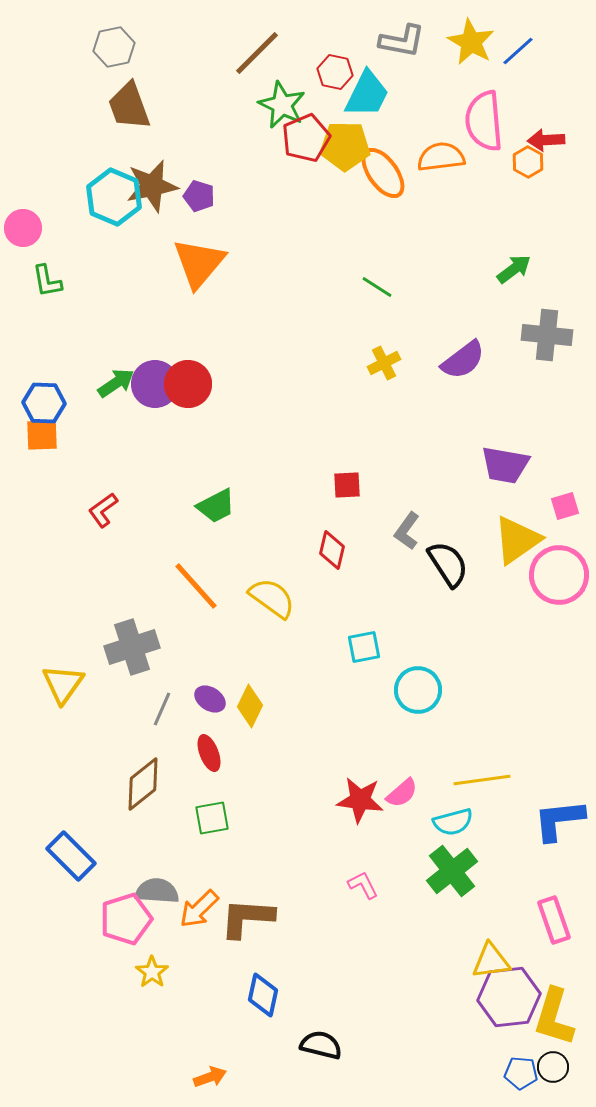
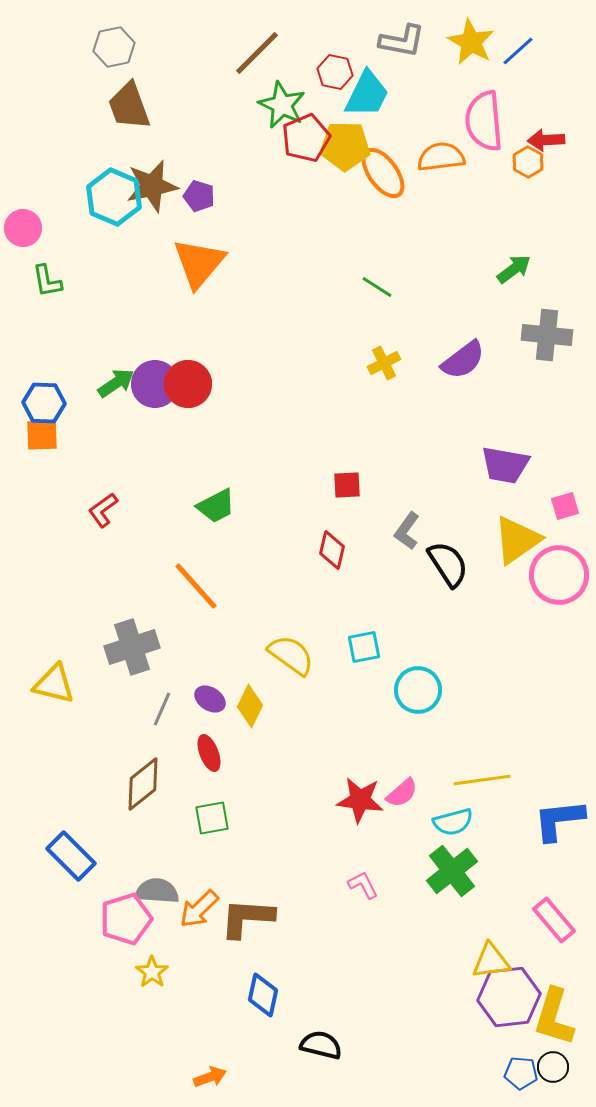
yellow semicircle at (272, 598): moved 19 px right, 57 px down
yellow triangle at (63, 684): moved 9 px left; rotated 51 degrees counterclockwise
pink rectangle at (554, 920): rotated 21 degrees counterclockwise
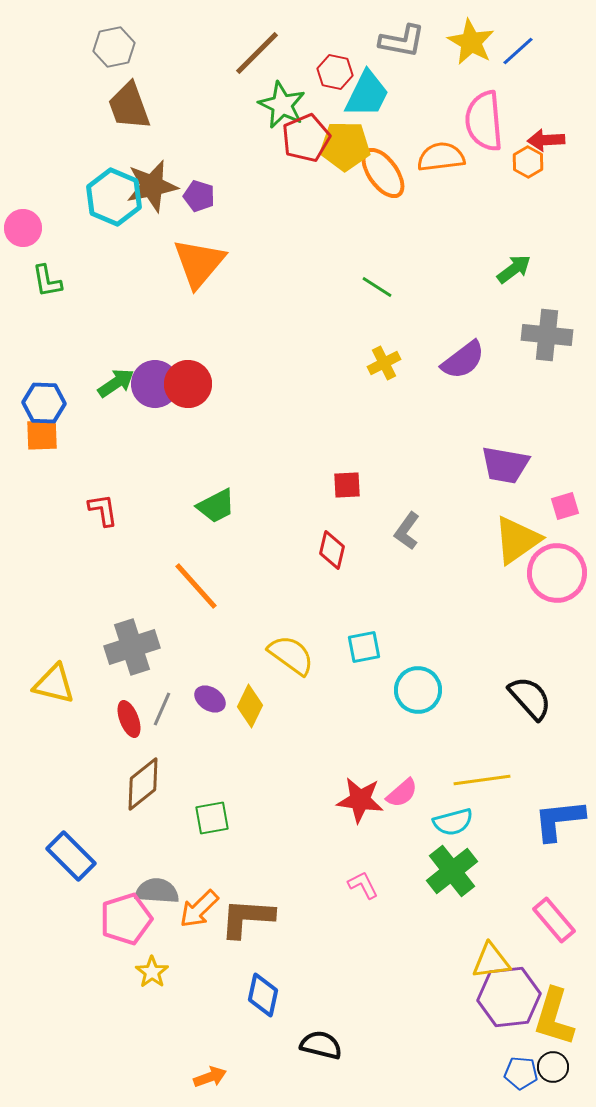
red L-shape at (103, 510): rotated 117 degrees clockwise
black semicircle at (448, 564): moved 82 px right, 134 px down; rotated 9 degrees counterclockwise
pink circle at (559, 575): moved 2 px left, 2 px up
red ellipse at (209, 753): moved 80 px left, 34 px up
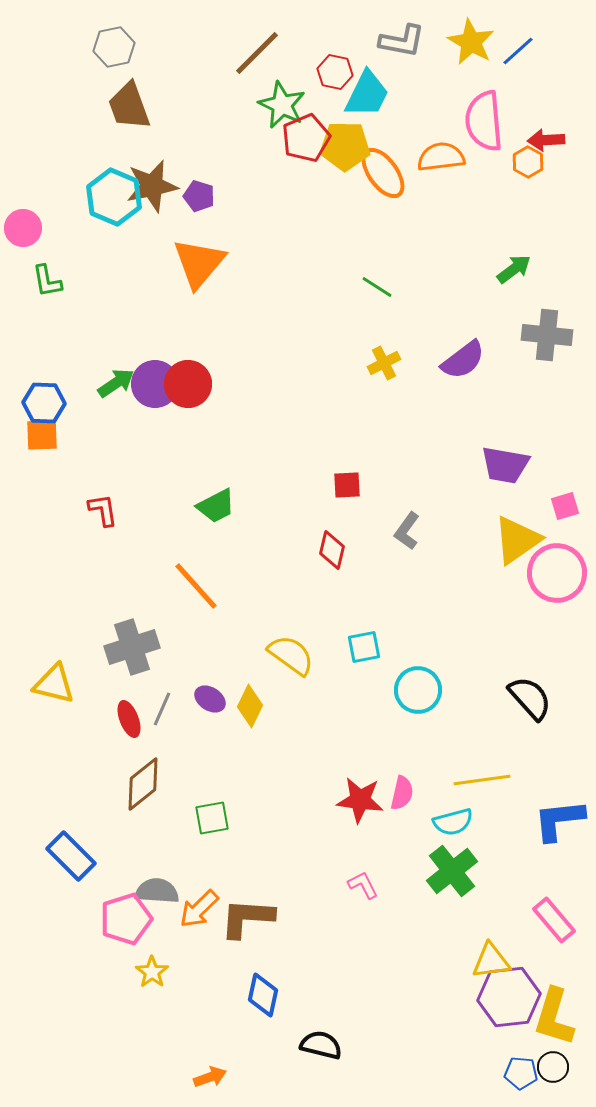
pink semicircle at (402, 793): rotated 36 degrees counterclockwise
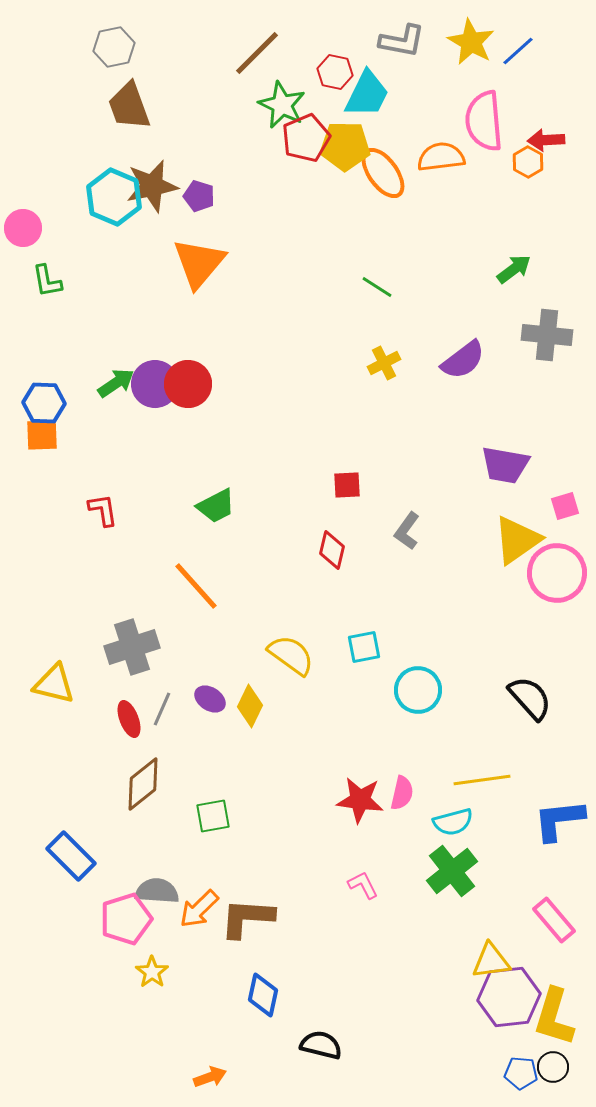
green square at (212, 818): moved 1 px right, 2 px up
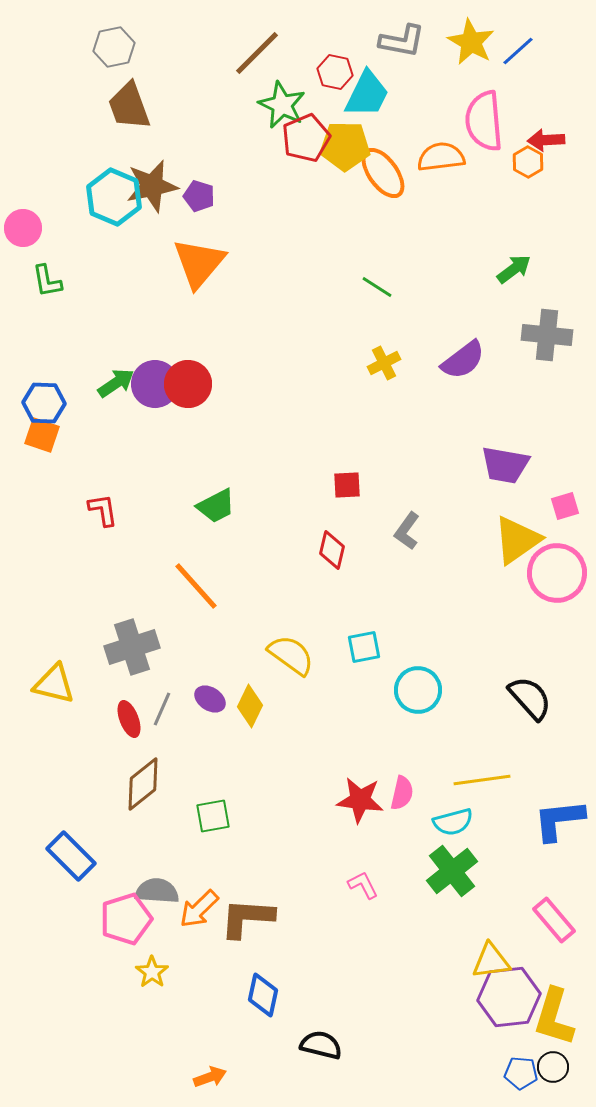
orange square at (42, 435): rotated 21 degrees clockwise
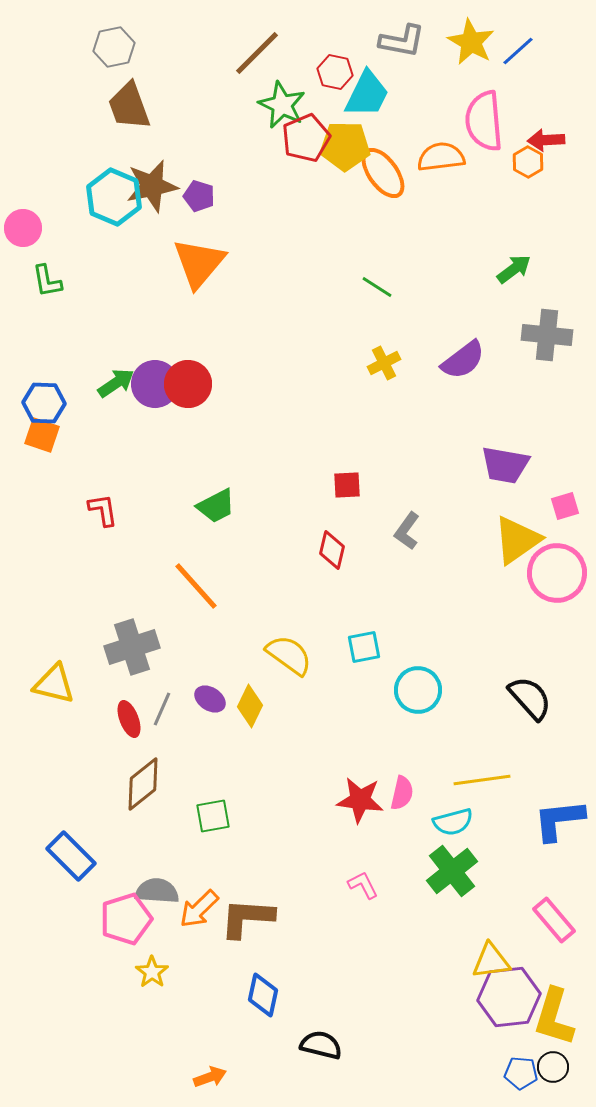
yellow semicircle at (291, 655): moved 2 px left
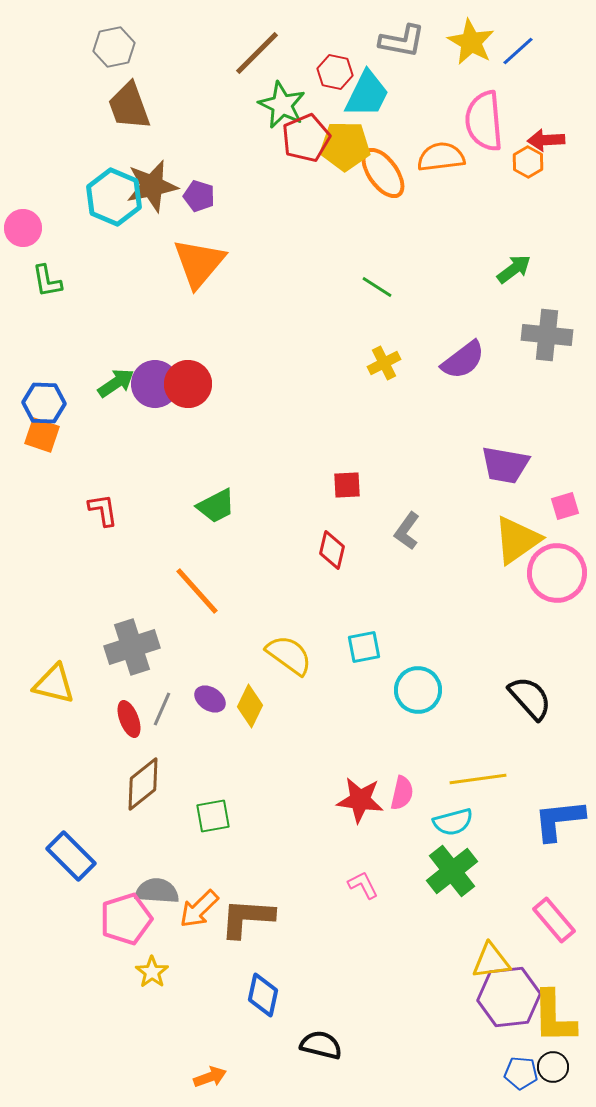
orange line at (196, 586): moved 1 px right, 5 px down
yellow line at (482, 780): moved 4 px left, 1 px up
yellow L-shape at (554, 1017): rotated 18 degrees counterclockwise
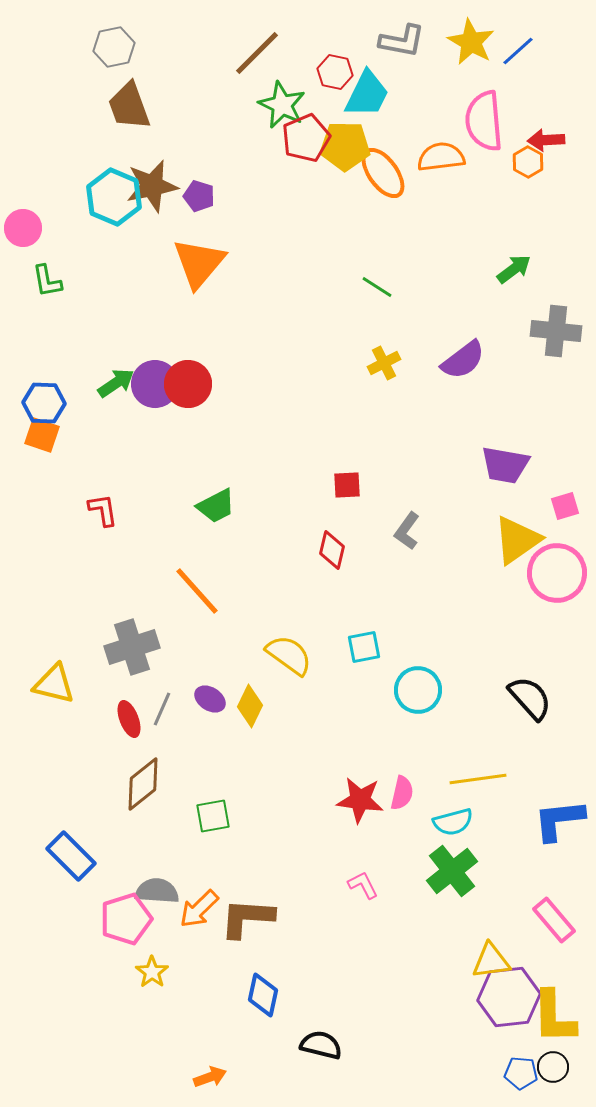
gray cross at (547, 335): moved 9 px right, 4 px up
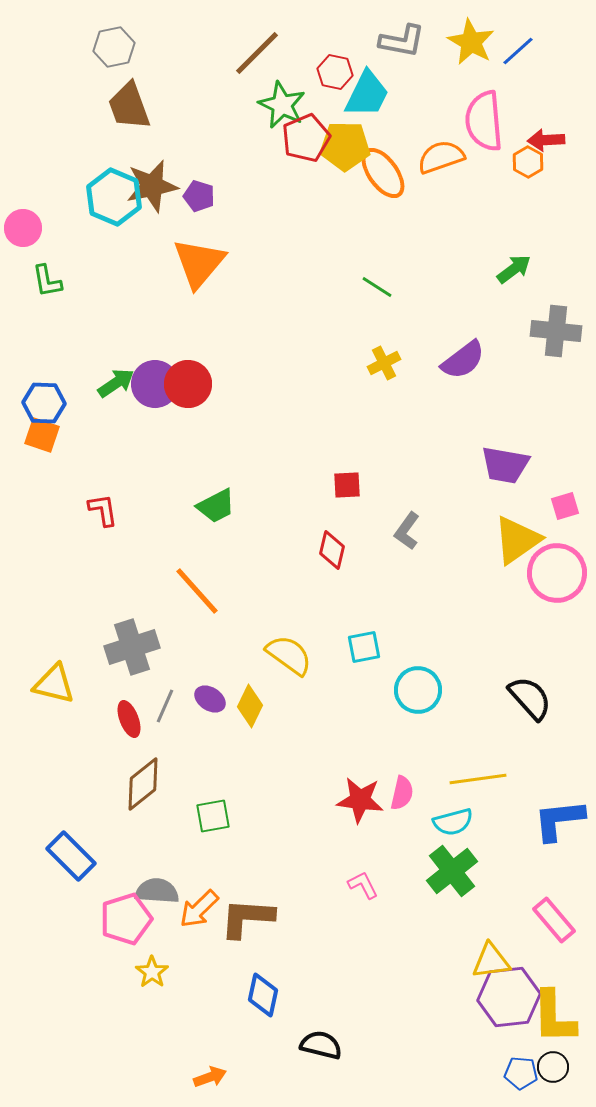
orange semicircle at (441, 157): rotated 12 degrees counterclockwise
gray line at (162, 709): moved 3 px right, 3 px up
